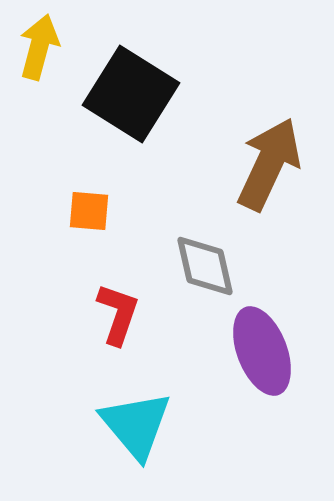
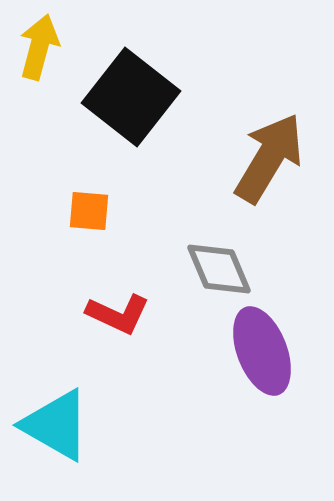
black square: moved 3 px down; rotated 6 degrees clockwise
brown arrow: moved 6 px up; rotated 6 degrees clockwise
gray diamond: moved 14 px right, 3 px down; rotated 10 degrees counterclockwise
red L-shape: rotated 96 degrees clockwise
cyan triangle: moved 80 px left; rotated 20 degrees counterclockwise
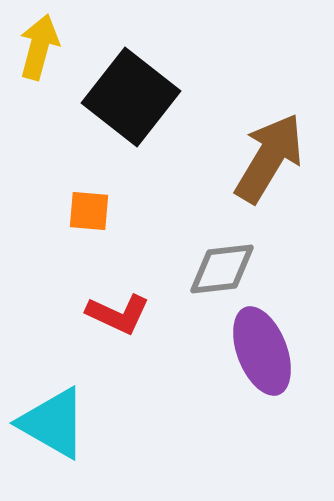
gray diamond: moved 3 px right; rotated 74 degrees counterclockwise
cyan triangle: moved 3 px left, 2 px up
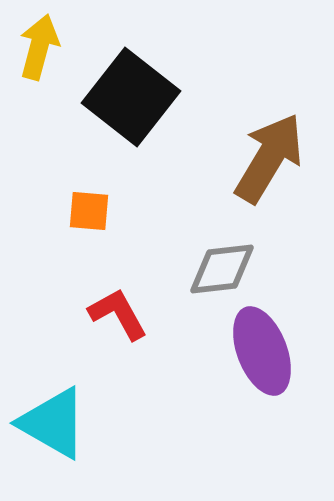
red L-shape: rotated 144 degrees counterclockwise
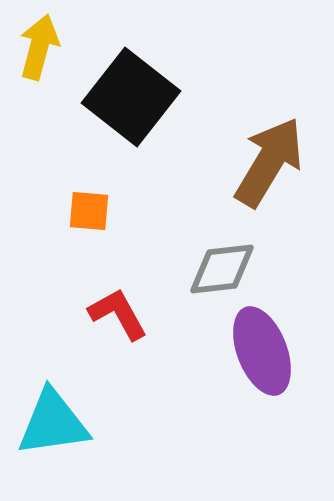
brown arrow: moved 4 px down
cyan triangle: rotated 38 degrees counterclockwise
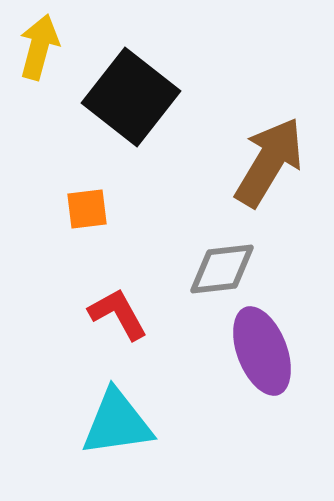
orange square: moved 2 px left, 2 px up; rotated 12 degrees counterclockwise
cyan triangle: moved 64 px right
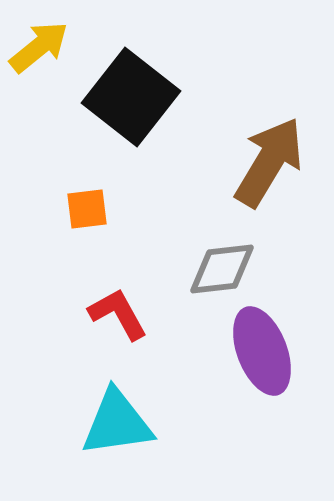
yellow arrow: rotated 36 degrees clockwise
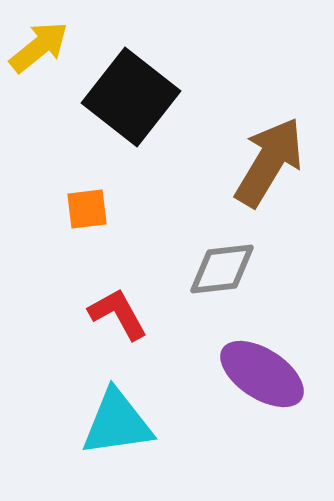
purple ellipse: moved 23 px down; rotated 36 degrees counterclockwise
